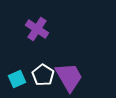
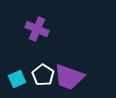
purple cross: rotated 10 degrees counterclockwise
purple trapezoid: rotated 140 degrees clockwise
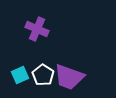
cyan square: moved 3 px right, 4 px up
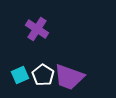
purple cross: rotated 10 degrees clockwise
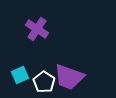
white pentagon: moved 1 px right, 7 px down
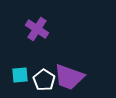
cyan square: rotated 18 degrees clockwise
white pentagon: moved 2 px up
